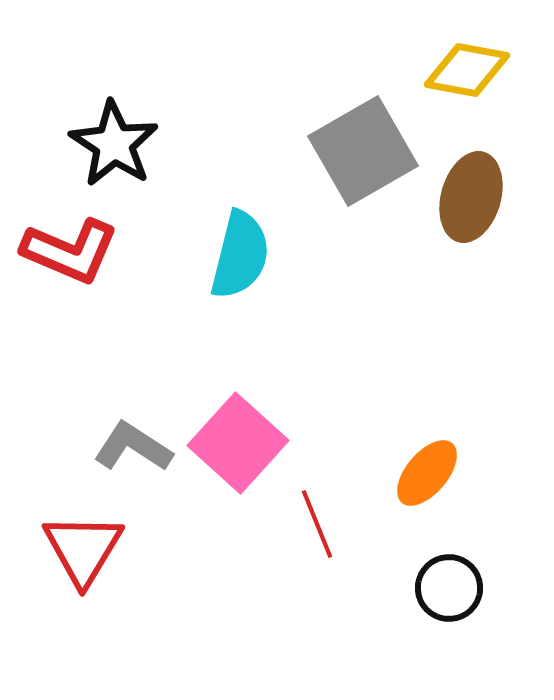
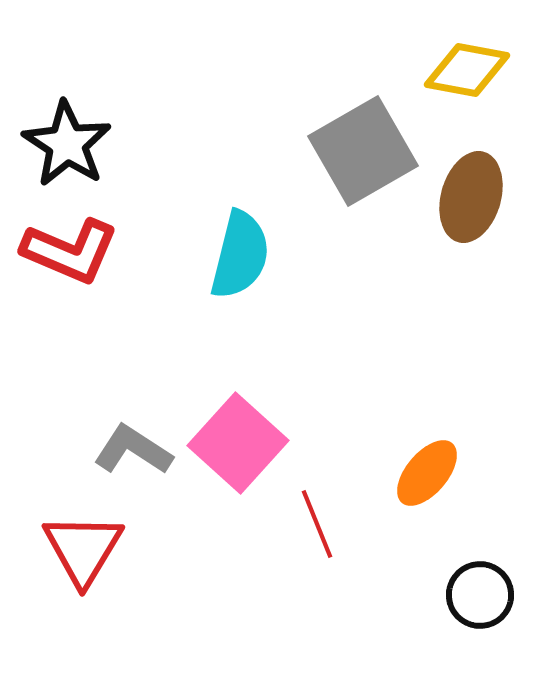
black star: moved 47 px left
gray L-shape: moved 3 px down
black circle: moved 31 px right, 7 px down
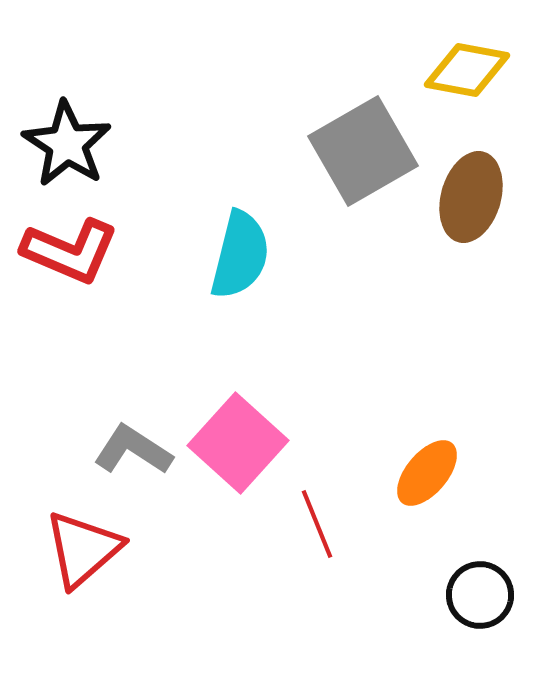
red triangle: rotated 18 degrees clockwise
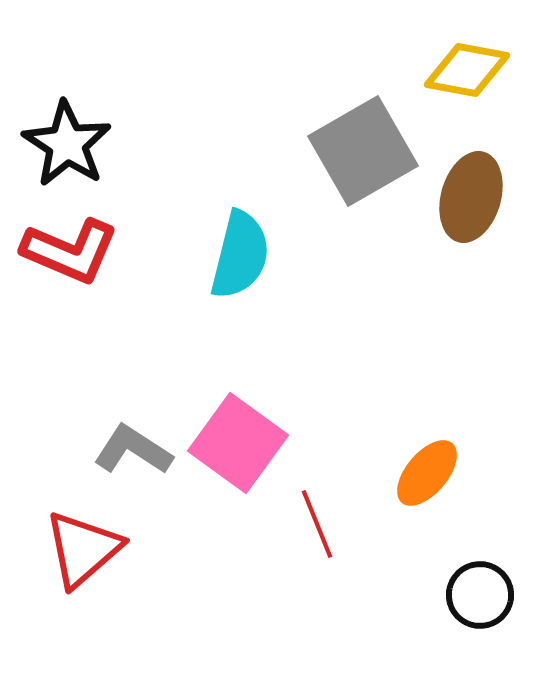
pink square: rotated 6 degrees counterclockwise
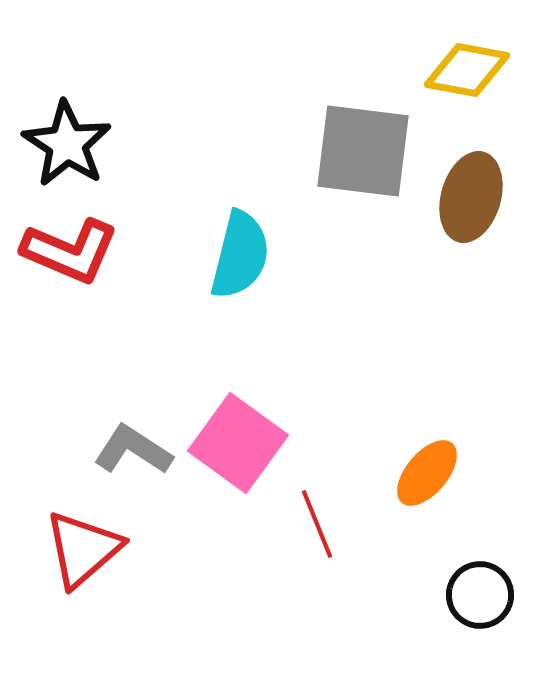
gray square: rotated 37 degrees clockwise
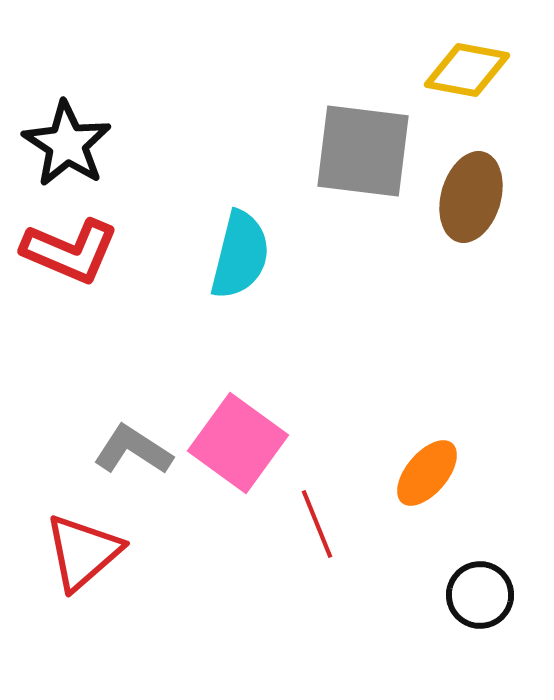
red triangle: moved 3 px down
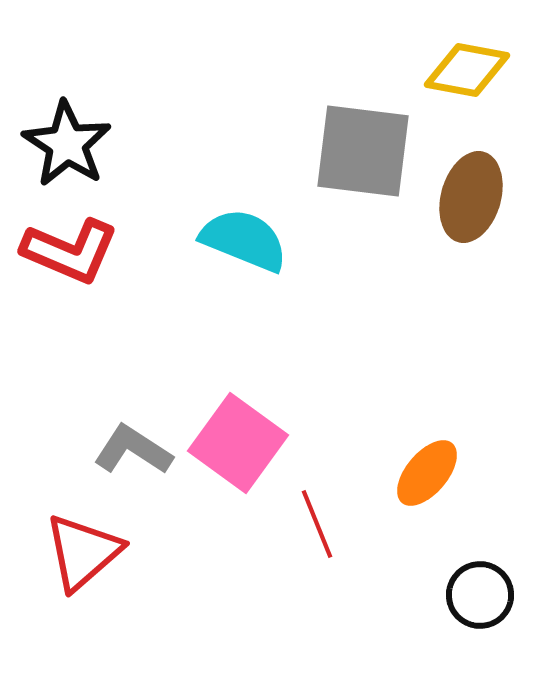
cyan semicircle: moved 4 px right, 15 px up; rotated 82 degrees counterclockwise
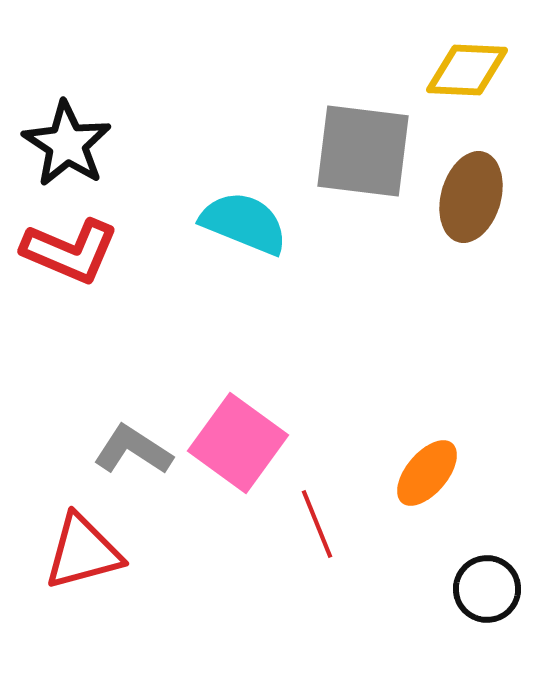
yellow diamond: rotated 8 degrees counterclockwise
cyan semicircle: moved 17 px up
red triangle: rotated 26 degrees clockwise
black circle: moved 7 px right, 6 px up
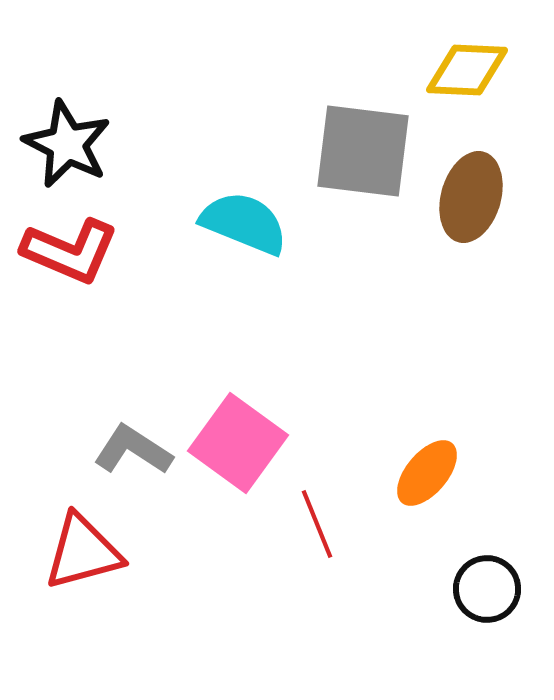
black star: rotated 6 degrees counterclockwise
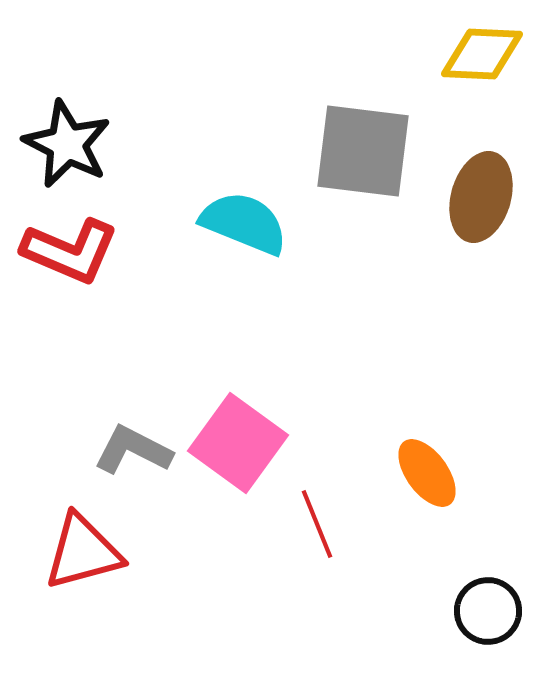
yellow diamond: moved 15 px right, 16 px up
brown ellipse: moved 10 px right
gray L-shape: rotated 6 degrees counterclockwise
orange ellipse: rotated 76 degrees counterclockwise
black circle: moved 1 px right, 22 px down
